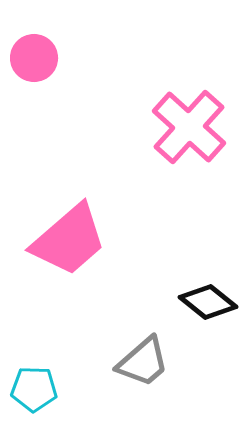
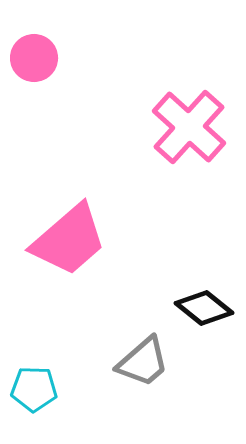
black diamond: moved 4 px left, 6 px down
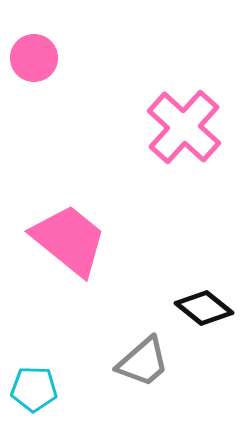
pink cross: moved 5 px left
pink trapezoid: rotated 100 degrees counterclockwise
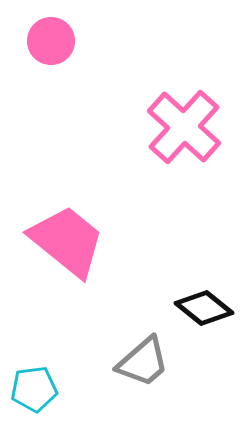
pink circle: moved 17 px right, 17 px up
pink trapezoid: moved 2 px left, 1 px down
cyan pentagon: rotated 9 degrees counterclockwise
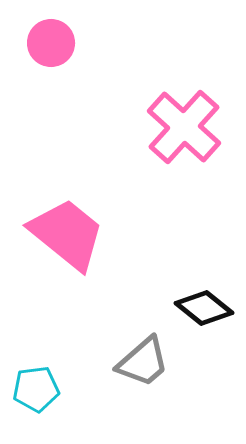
pink circle: moved 2 px down
pink trapezoid: moved 7 px up
cyan pentagon: moved 2 px right
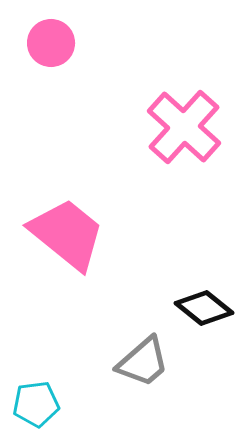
cyan pentagon: moved 15 px down
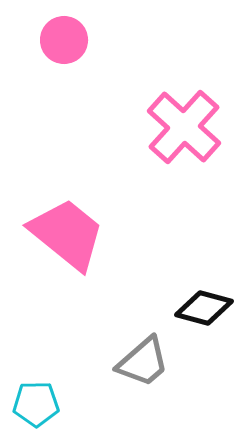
pink circle: moved 13 px right, 3 px up
black diamond: rotated 24 degrees counterclockwise
cyan pentagon: rotated 6 degrees clockwise
